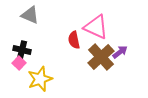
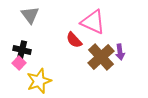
gray triangle: rotated 30 degrees clockwise
pink triangle: moved 3 px left, 5 px up
red semicircle: rotated 30 degrees counterclockwise
purple arrow: rotated 119 degrees clockwise
yellow star: moved 1 px left, 2 px down
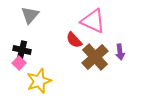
gray triangle: rotated 18 degrees clockwise
pink triangle: moved 1 px up
brown cross: moved 6 px left
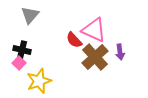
pink triangle: moved 1 px right, 9 px down
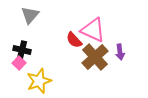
pink triangle: moved 1 px left
